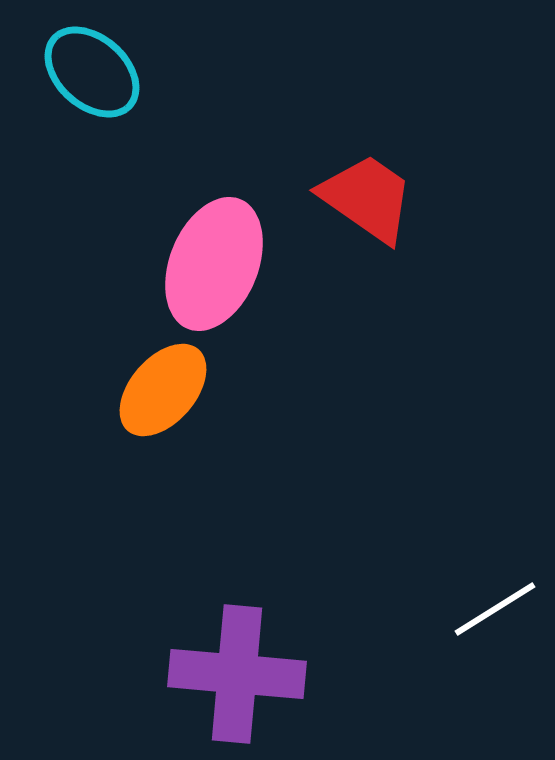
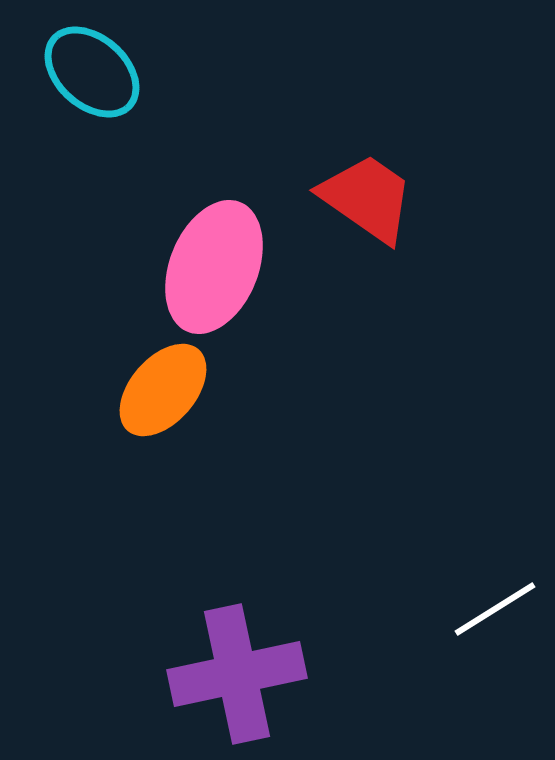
pink ellipse: moved 3 px down
purple cross: rotated 17 degrees counterclockwise
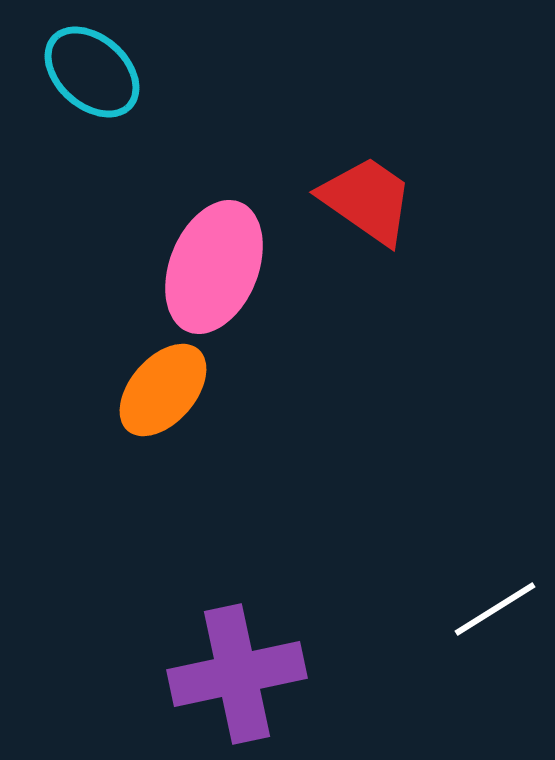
red trapezoid: moved 2 px down
